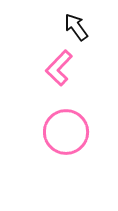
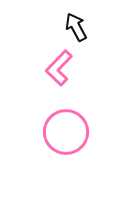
black arrow: rotated 8 degrees clockwise
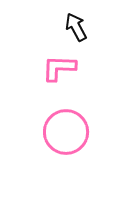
pink L-shape: rotated 48 degrees clockwise
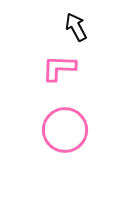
pink circle: moved 1 px left, 2 px up
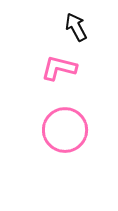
pink L-shape: rotated 12 degrees clockwise
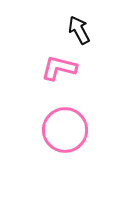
black arrow: moved 3 px right, 3 px down
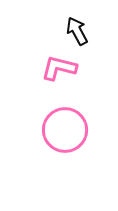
black arrow: moved 2 px left, 1 px down
